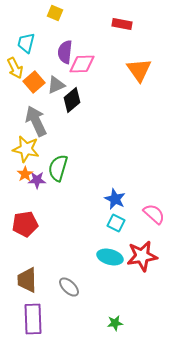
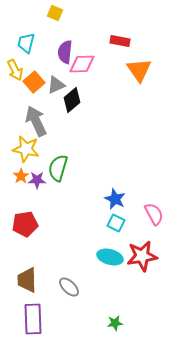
red rectangle: moved 2 px left, 17 px down
yellow arrow: moved 2 px down
orange star: moved 4 px left, 2 px down
pink semicircle: rotated 20 degrees clockwise
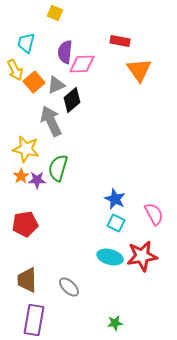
gray arrow: moved 15 px right
purple rectangle: moved 1 px right, 1 px down; rotated 12 degrees clockwise
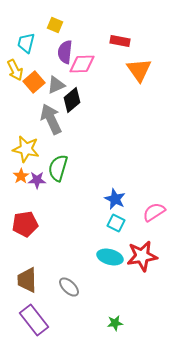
yellow square: moved 12 px down
gray arrow: moved 2 px up
pink semicircle: moved 2 px up; rotated 95 degrees counterclockwise
purple rectangle: rotated 48 degrees counterclockwise
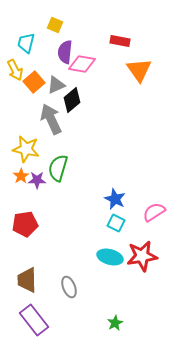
pink diamond: rotated 12 degrees clockwise
gray ellipse: rotated 25 degrees clockwise
green star: rotated 21 degrees counterclockwise
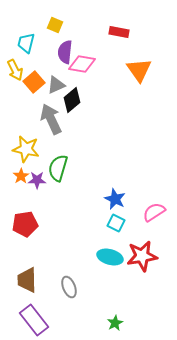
red rectangle: moved 1 px left, 9 px up
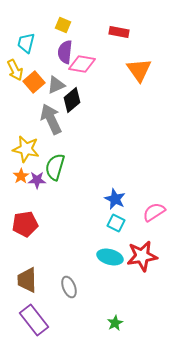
yellow square: moved 8 px right
green semicircle: moved 3 px left, 1 px up
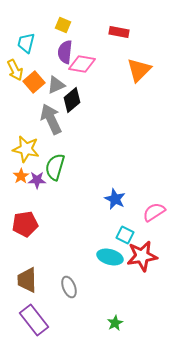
orange triangle: rotated 20 degrees clockwise
cyan square: moved 9 px right, 12 px down
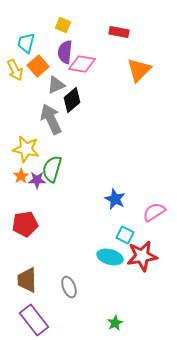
orange square: moved 4 px right, 16 px up
green semicircle: moved 3 px left, 2 px down
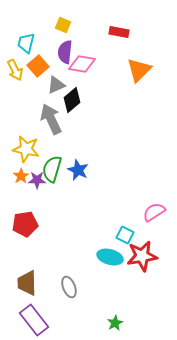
blue star: moved 37 px left, 29 px up
brown trapezoid: moved 3 px down
